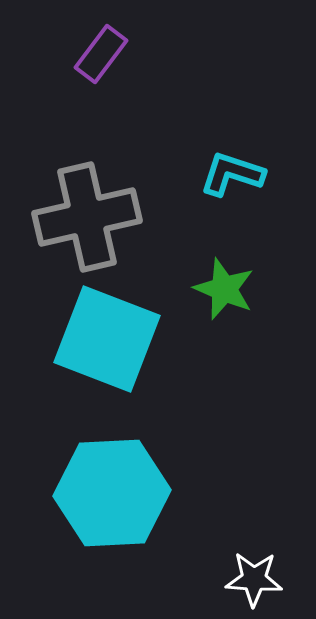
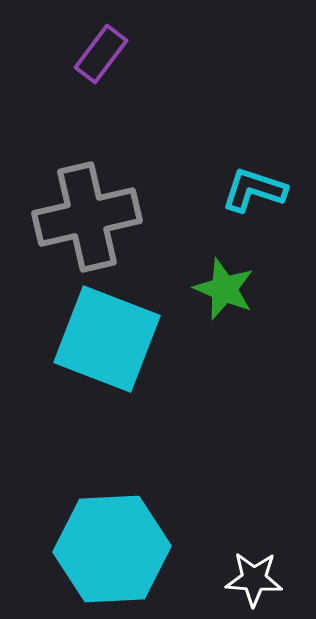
cyan L-shape: moved 22 px right, 16 px down
cyan hexagon: moved 56 px down
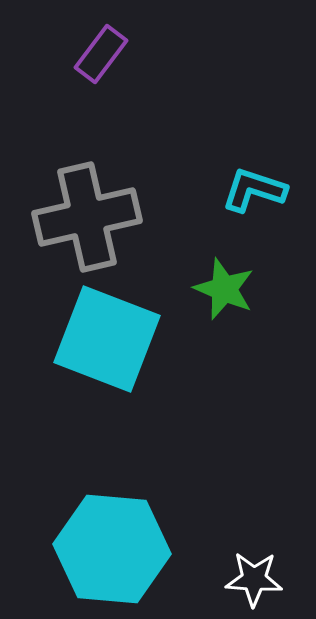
cyan hexagon: rotated 8 degrees clockwise
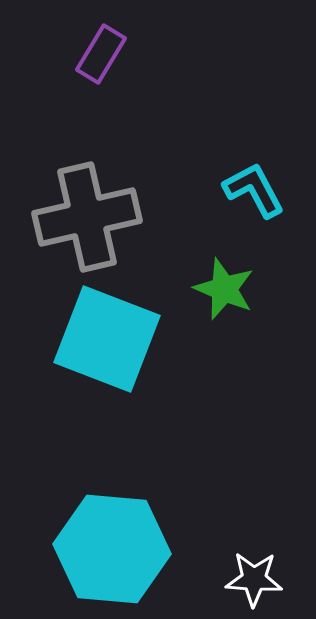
purple rectangle: rotated 6 degrees counterclockwise
cyan L-shape: rotated 44 degrees clockwise
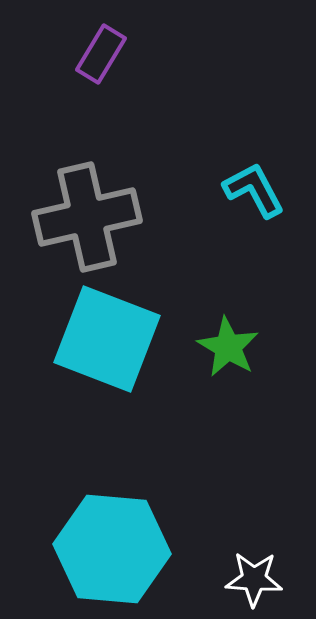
green star: moved 4 px right, 58 px down; rotated 8 degrees clockwise
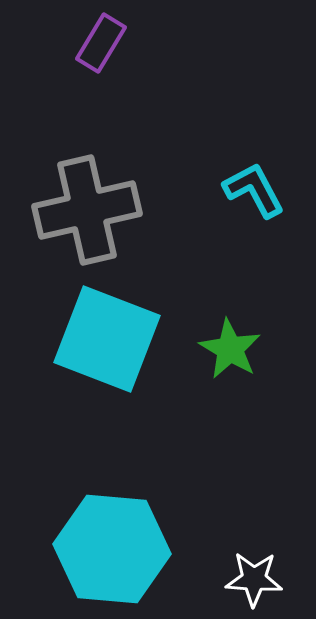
purple rectangle: moved 11 px up
gray cross: moved 7 px up
green star: moved 2 px right, 2 px down
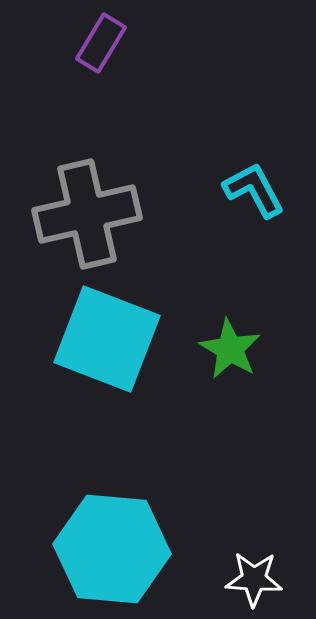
gray cross: moved 4 px down
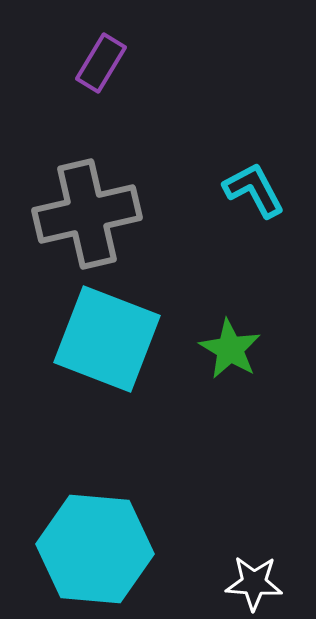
purple rectangle: moved 20 px down
cyan hexagon: moved 17 px left
white star: moved 4 px down
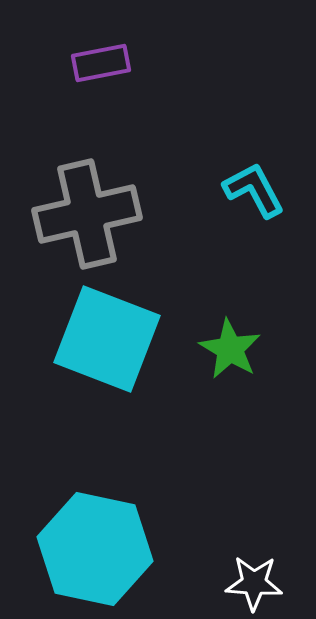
purple rectangle: rotated 48 degrees clockwise
cyan hexagon: rotated 7 degrees clockwise
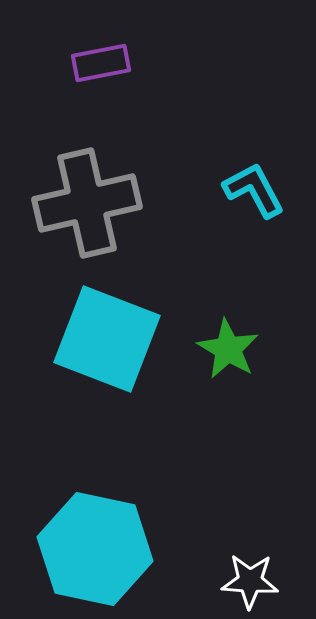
gray cross: moved 11 px up
green star: moved 2 px left
white star: moved 4 px left, 2 px up
